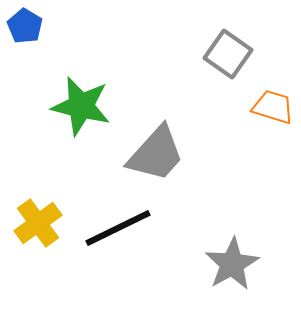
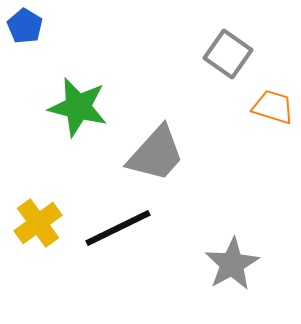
green star: moved 3 px left, 1 px down
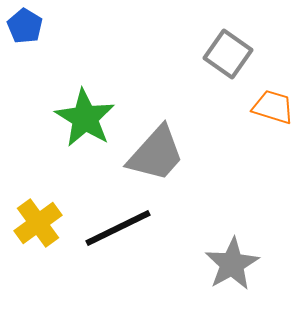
green star: moved 7 px right, 11 px down; rotated 18 degrees clockwise
